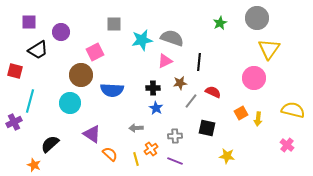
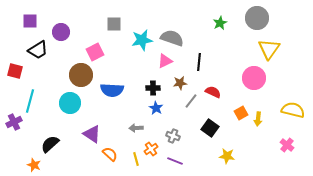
purple square: moved 1 px right, 1 px up
black square: moved 3 px right; rotated 24 degrees clockwise
gray cross: moved 2 px left; rotated 24 degrees clockwise
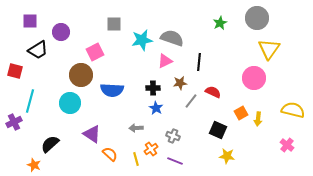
black square: moved 8 px right, 2 px down; rotated 12 degrees counterclockwise
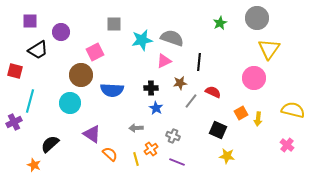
pink triangle: moved 1 px left
black cross: moved 2 px left
purple line: moved 2 px right, 1 px down
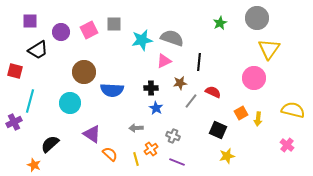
pink square: moved 6 px left, 22 px up
brown circle: moved 3 px right, 3 px up
yellow star: rotated 21 degrees counterclockwise
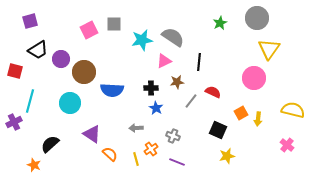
purple square: rotated 14 degrees counterclockwise
purple circle: moved 27 px down
gray semicircle: moved 1 px right, 1 px up; rotated 15 degrees clockwise
brown star: moved 3 px left, 1 px up
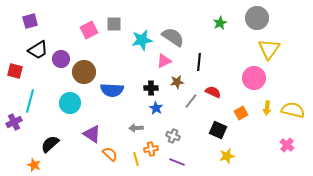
yellow arrow: moved 9 px right, 11 px up
orange cross: rotated 24 degrees clockwise
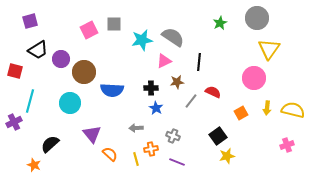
black square: moved 6 px down; rotated 30 degrees clockwise
purple triangle: rotated 18 degrees clockwise
pink cross: rotated 32 degrees clockwise
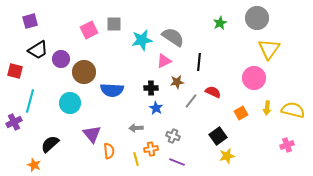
orange semicircle: moved 1 px left, 3 px up; rotated 42 degrees clockwise
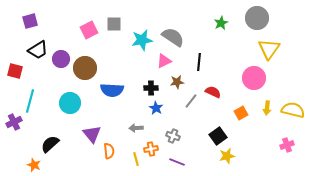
green star: moved 1 px right
brown circle: moved 1 px right, 4 px up
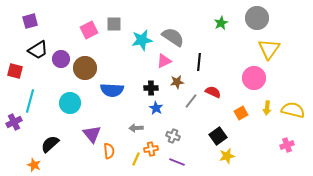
yellow line: rotated 40 degrees clockwise
